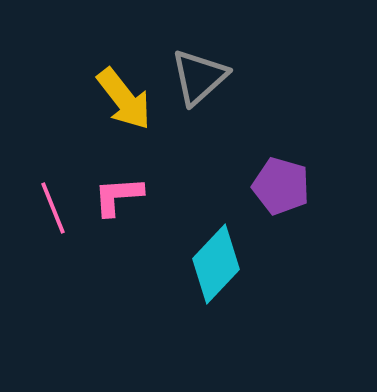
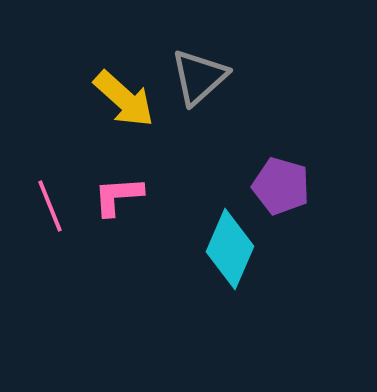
yellow arrow: rotated 10 degrees counterclockwise
pink line: moved 3 px left, 2 px up
cyan diamond: moved 14 px right, 15 px up; rotated 20 degrees counterclockwise
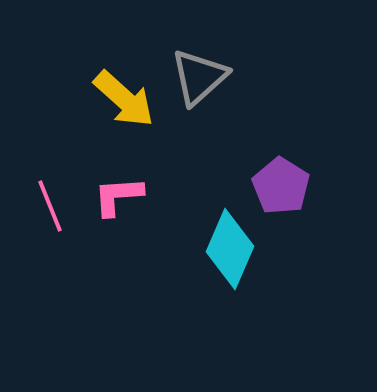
purple pentagon: rotated 16 degrees clockwise
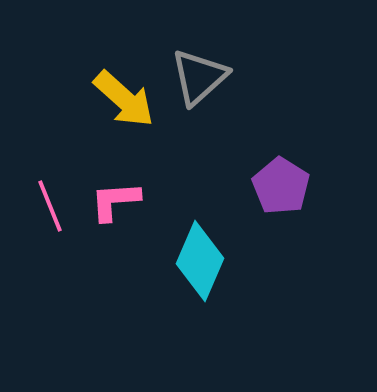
pink L-shape: moved 3 px left, 5 px down
cyan diamond: moved 30 px left, 12 px down
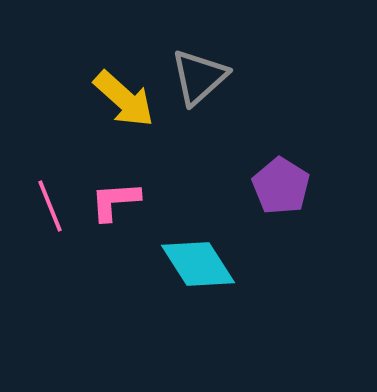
cyan diamond: moved 2 px left, 3 px down; rotated 56 degrees counterclockwise
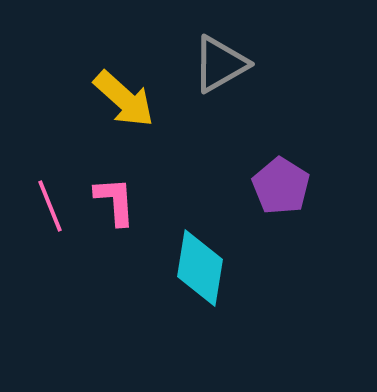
gray triangle: moved 21 px right, 13 px up; rotated 12 degrees clockwise
pink L-shape: rotated 90 degrees clockwise
cyan diamond: moved 2 px right, 4 px down; rotated 42 degrees clockwise
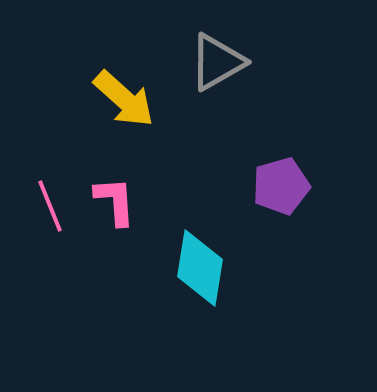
gray triangle: moved 3 px left, 2 px up
purple pentagon: rotated 24 degrees clockwise
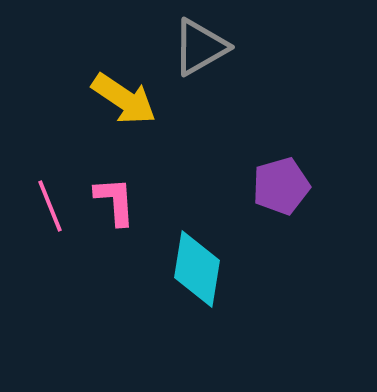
gray triangle: moved 17 px left, 15 px up
yellow arrow: rotated 8 degrees counterclockwise
cyan diamond: moved 3 px left, 1 px down
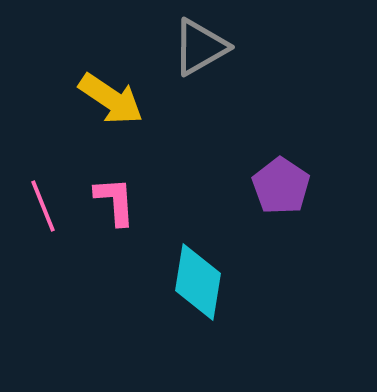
yellow arrow: moved 13 px left
purple pentagon: rotated 22 degrees counterclockwise
pink line: moved 7 px left
cyan diamond: moved 1 px right, 13 px down
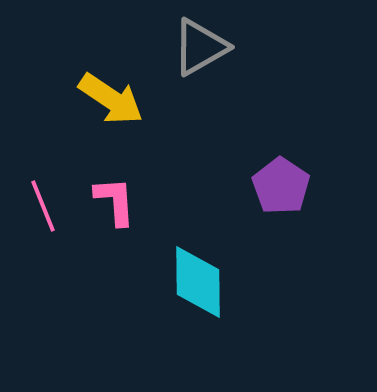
cyan diamond: rotated 10 degrees counterclockwise
